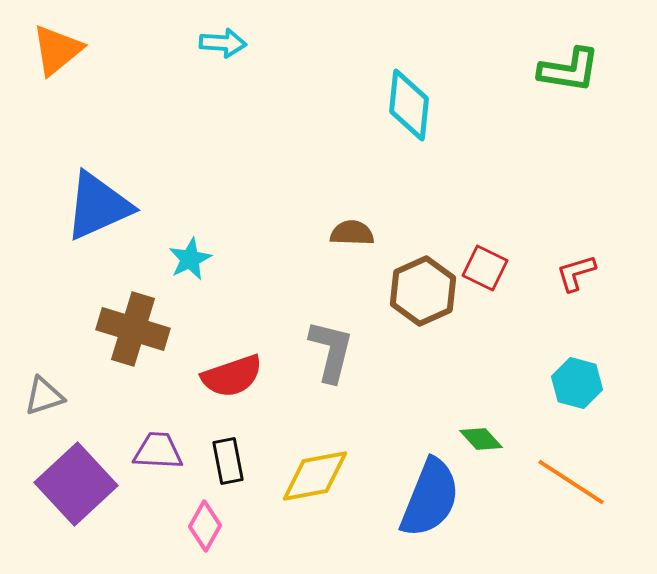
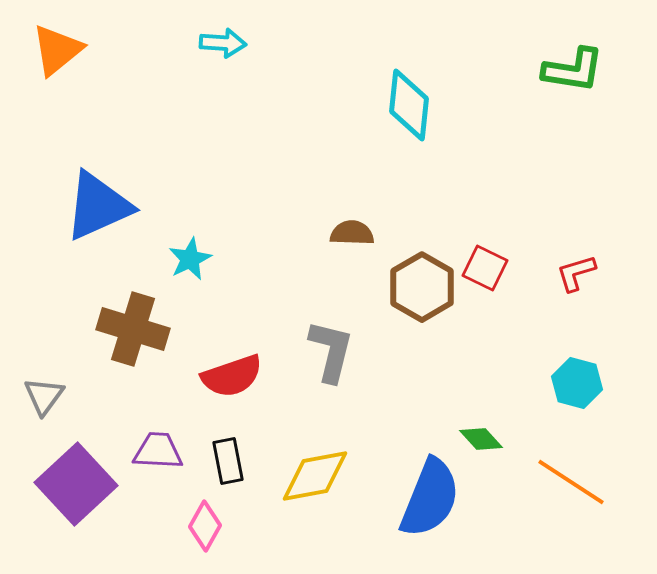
green L-shape: moved 4 px right
brown hexagon: moved 1 px left, 4 px up; rotated 6 degrees counterclockwise
gray triangle: rotated 36 degrees counterclockwise
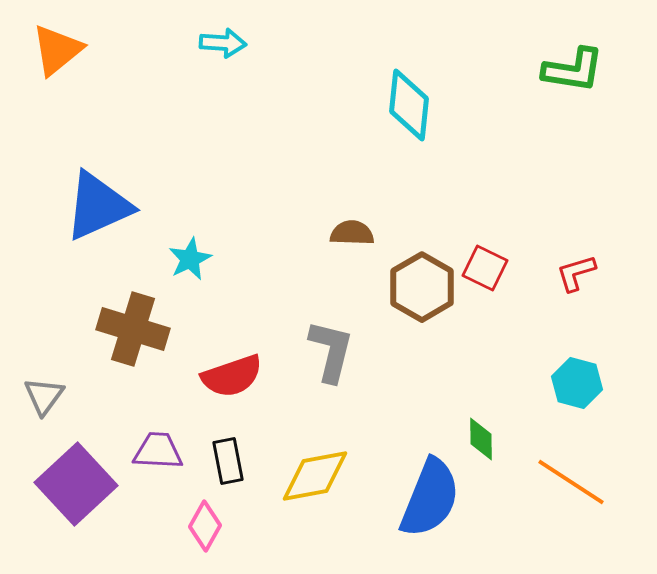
green diamond: rotated 42 degrees clockwise
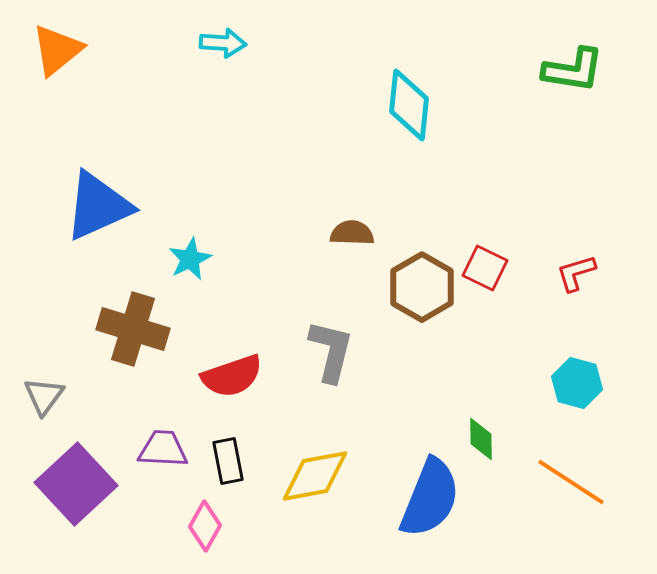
purple trapezoid: moved 5 px right, 2 px up
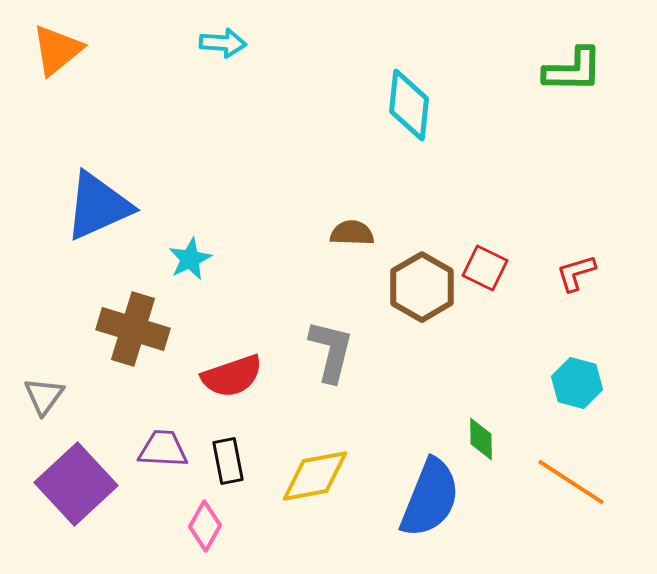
green L-shape: rotated 8 degrees counterclockwise
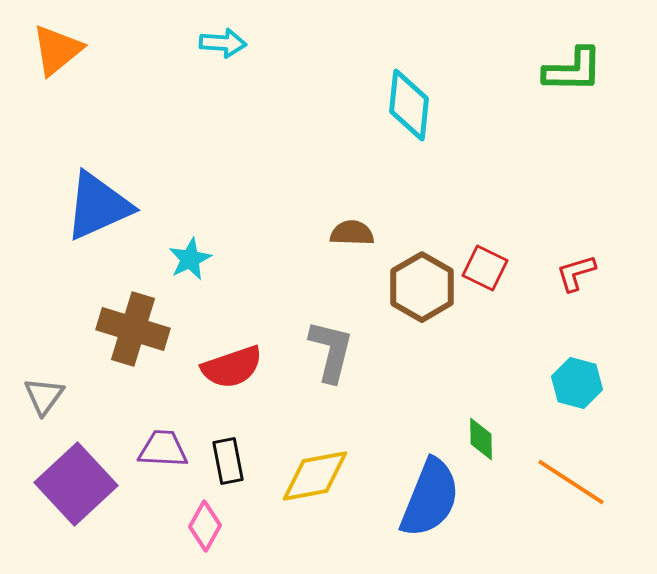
red semicircle: moved 9 px up
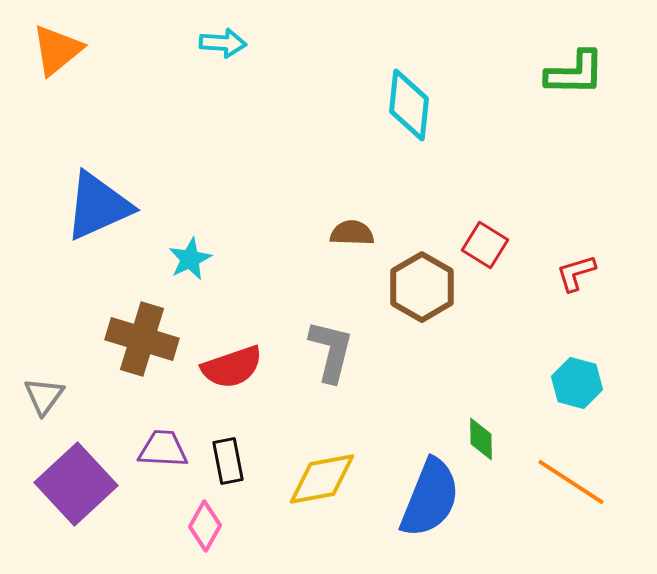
green L-shape: moved 2 px right, 3 px down
red square: moved 23 px up; rotated 6 degrees clockwise
brown cross: moved 9 px right, 10 px down
yellow diamond: moved 7 px right, 3 px down
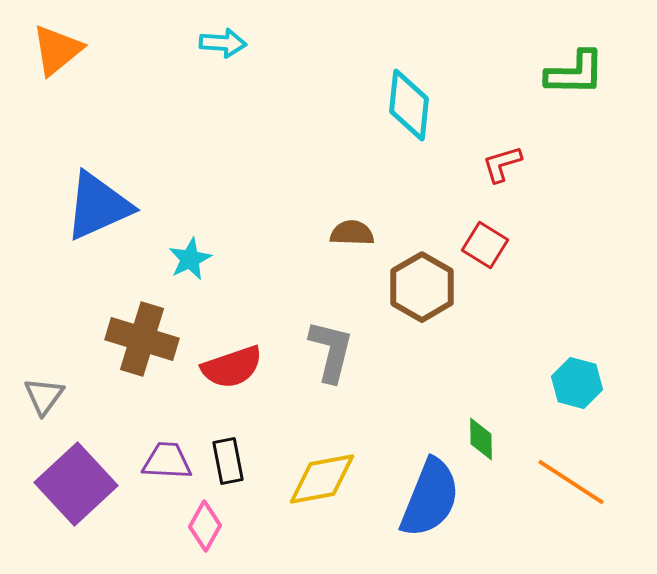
red L-shape: moved 74 px left, 109 px up
purple trapezoid: moved 4 px right, 12 px down
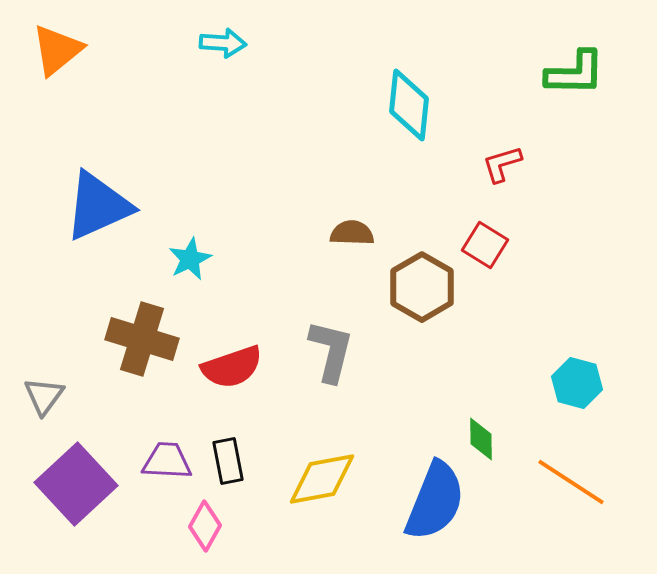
blue semicircle: moved 5 px right, 3 px down
